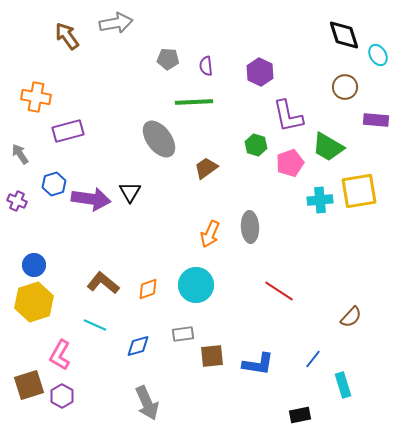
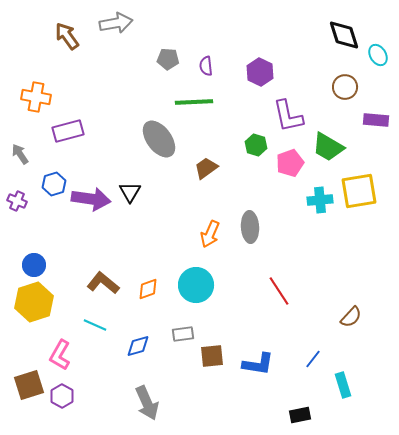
red line at (279, 291): rotated 24 degrees clockwise
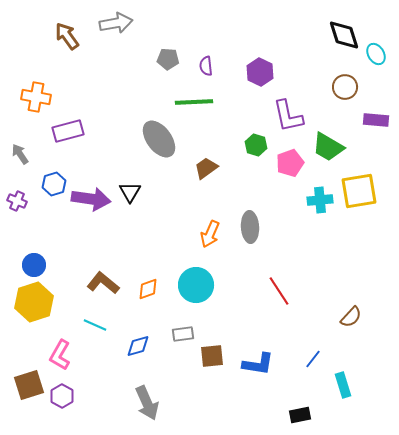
cyan ellipse at (378, 55): moved 2 px left, 1 px up
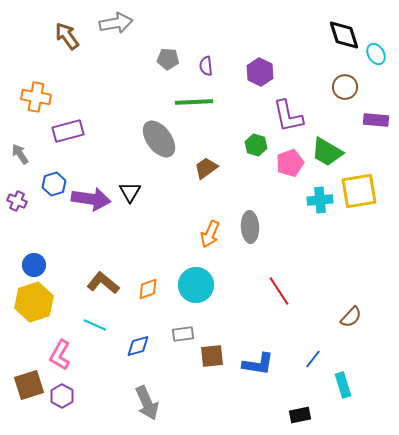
green trapezoid at (328, 147): moved 1 px left, 5 px down
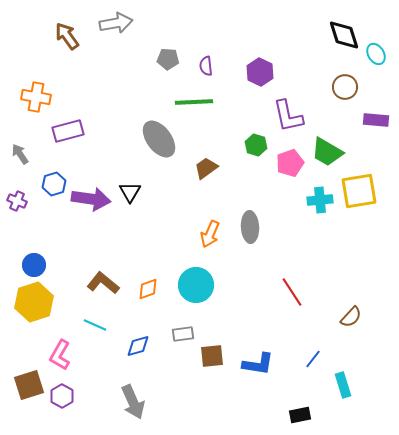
red line at (279, 291): moved 13 px right, 1 px down
gray arrow at (147, 403): moved 14 px left, 1 px up
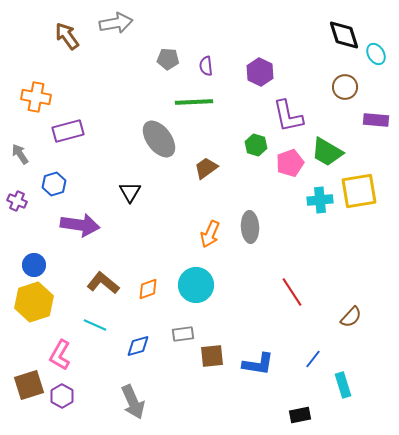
purple arrow at (91, 199): moved 11 px left, 26 px down
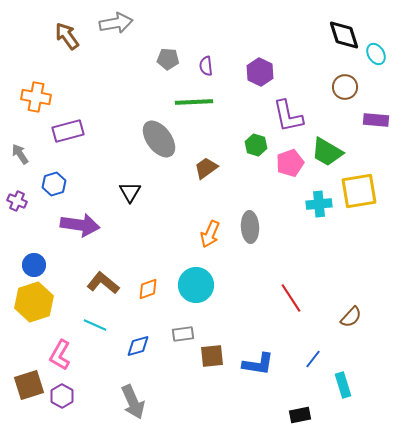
cyan cross at (320, 200): moved 1 px left, 4 px down
red line at (292, 292): moved 1 px left, 6 px down
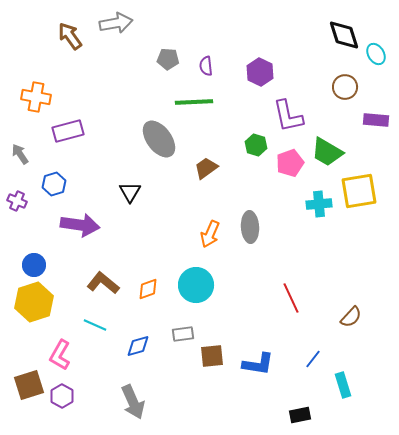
brown arrow at (67, 36): moved 3 px right
red line at (291, 298): rotated 8 degrees clockwise
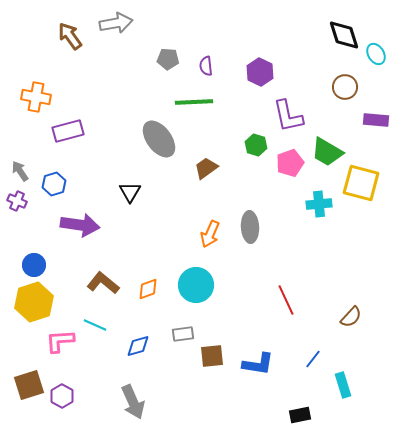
gray arrow at (20, 154): moved 17 px down
yellow square at (359, 191): moved 2 px right, 8 px up; rotated 24 degrees clockwise
red line at (291, 298): moved 5 px left, 2 px down
pink L-shape at (60, 355): moved 14 px up; rotated 56 degrees clockwise
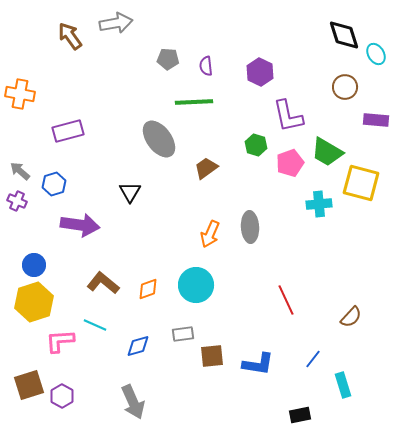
orange cross at (36, 97): moved 16 px left, 3 px up
gray arrow at (20, 171): rotated 15 degrees counterclockwise
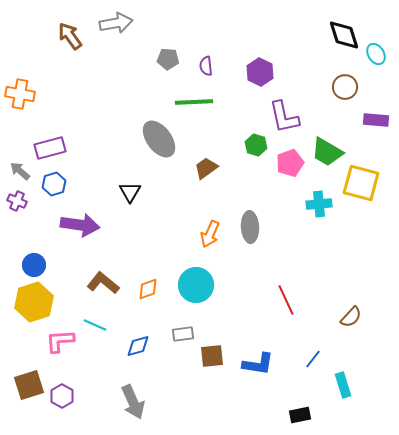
purple L-shape at (288, 116): moved 4 px left, 1 px down
purple rectangle at (68, 131): moved 18 px left, 17 px down
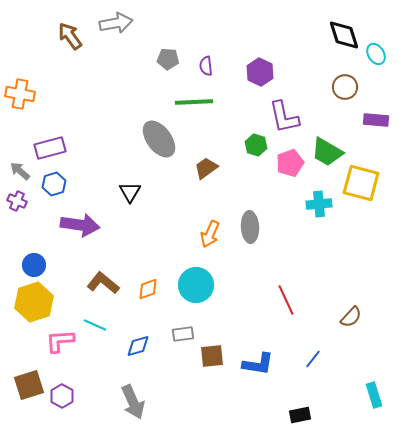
cyan rectangle at (343, 385): moved 31 px right, 10 px down
